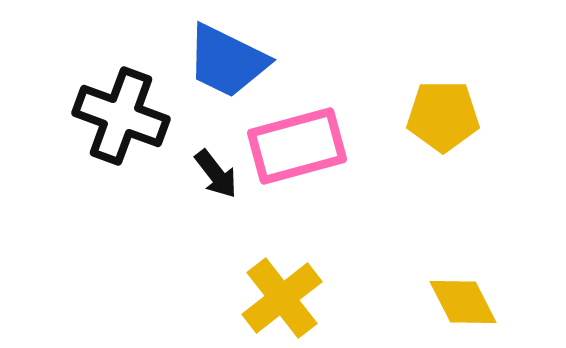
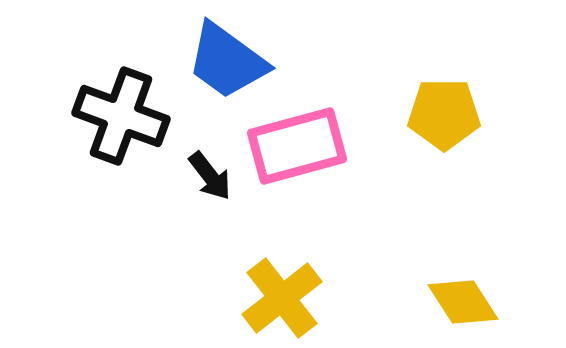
blue trapezoid: rotated 10 degrees clockwise
yellow pentagon: moved 1 px right, 2 px up
black arrow: moved 6 px left, 2 px down
yellow diamond: rotated 6 degrees counterclockwise
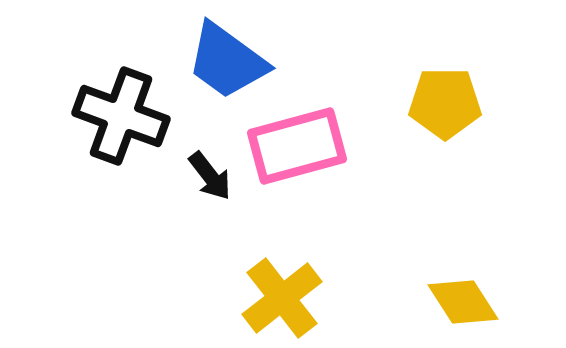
yellow pentagon: moved 1 px right, 11 px up
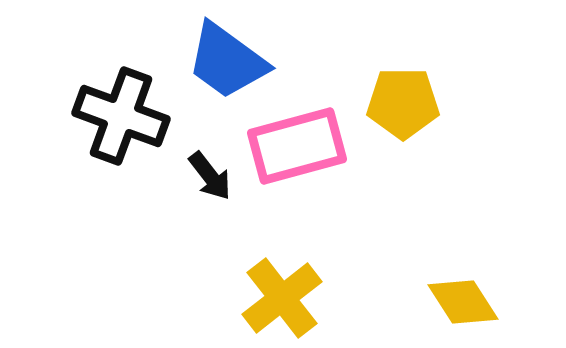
yellow pentagon: moved 42 px left
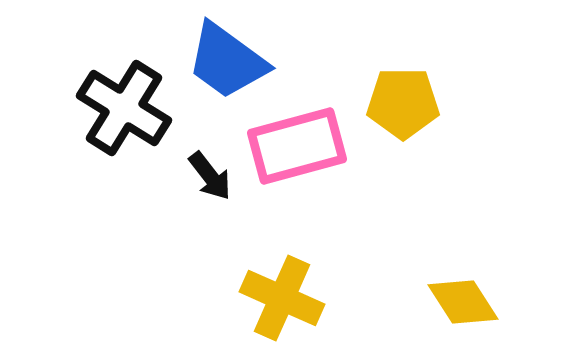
black cross: moved 3 px right, 8 px up; rotated 12 degrees clockwise
yellow cross: rotated 28 degrees counterclockwise
